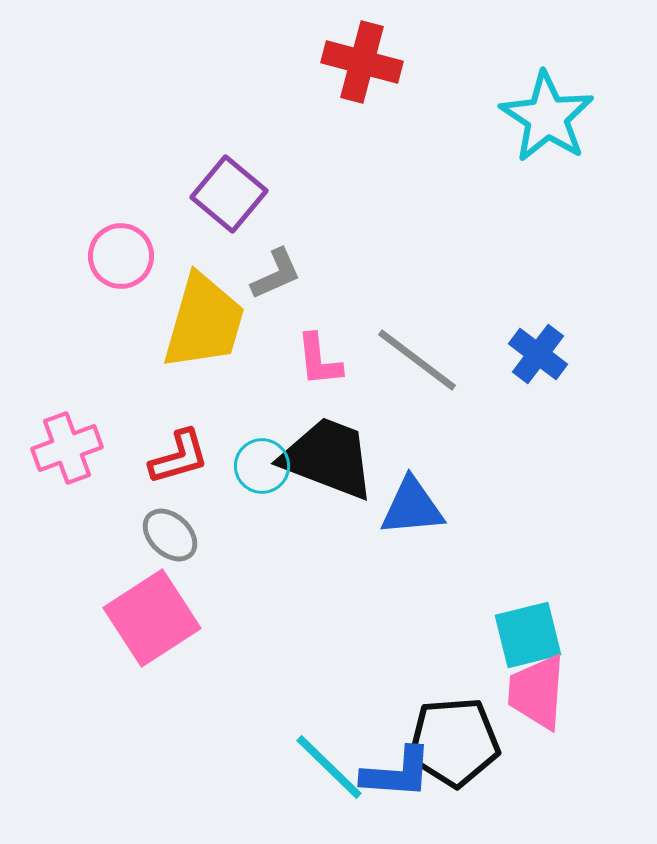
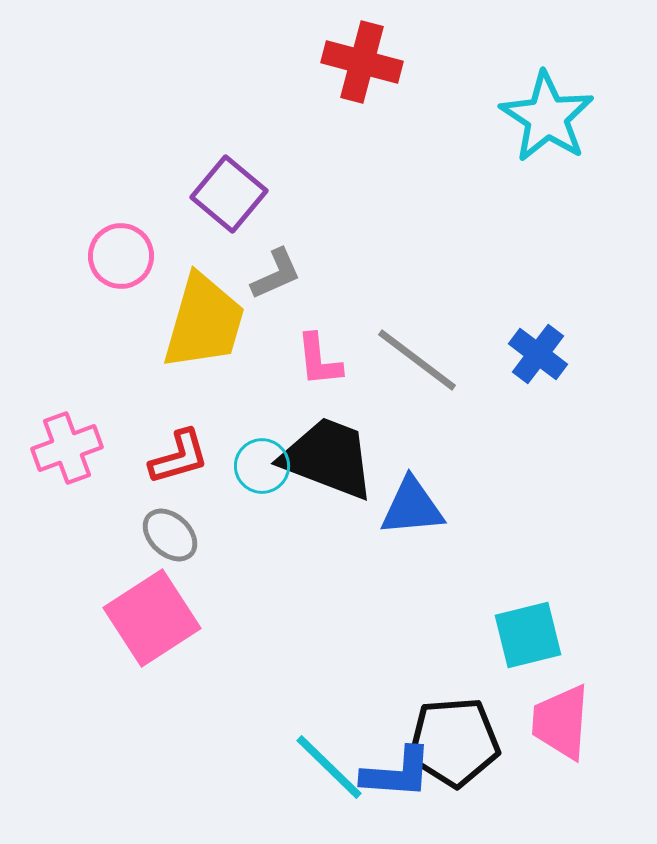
pink trapezoid: moved 24 px right, 30 px down
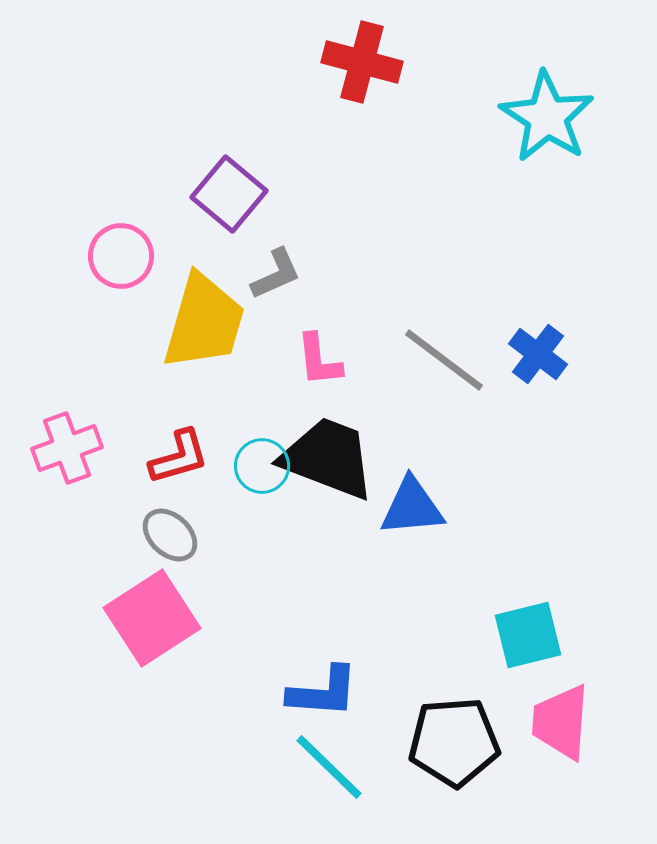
gray line: moved 27 px right
blue L-shape: moved 74 px left, 81 px up
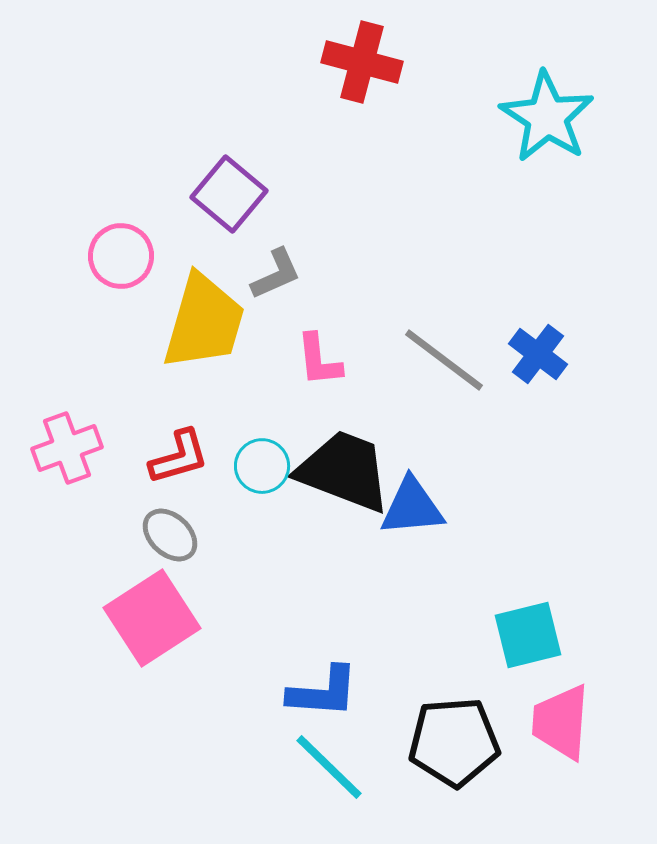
black trapezoid: moved 16 px right, 13 px down
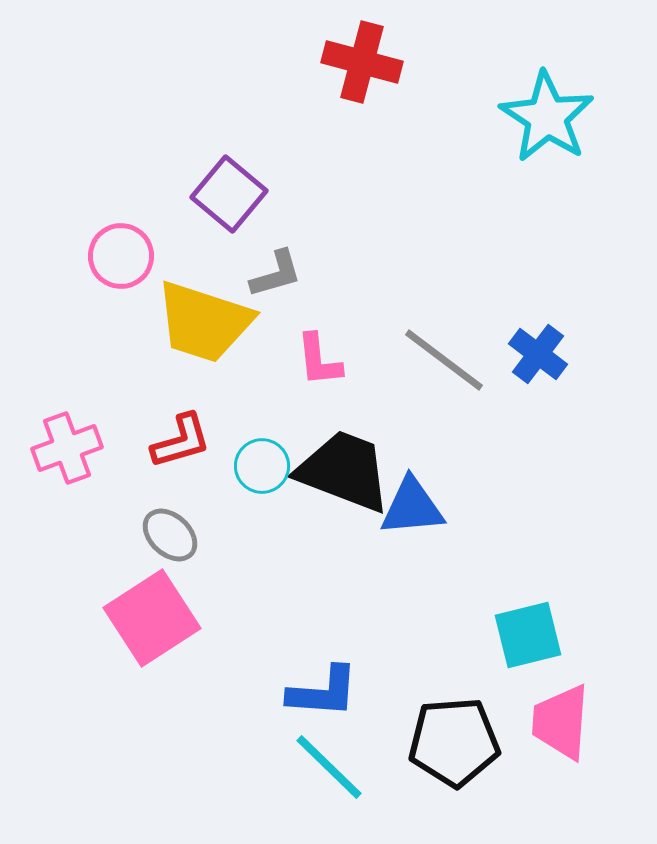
gray L-shape: rotated 8 degrees clockwise
yellow trapezoid: rotated 92 degrees clockwise
red L-shape: moved 2 px right, 16 px up
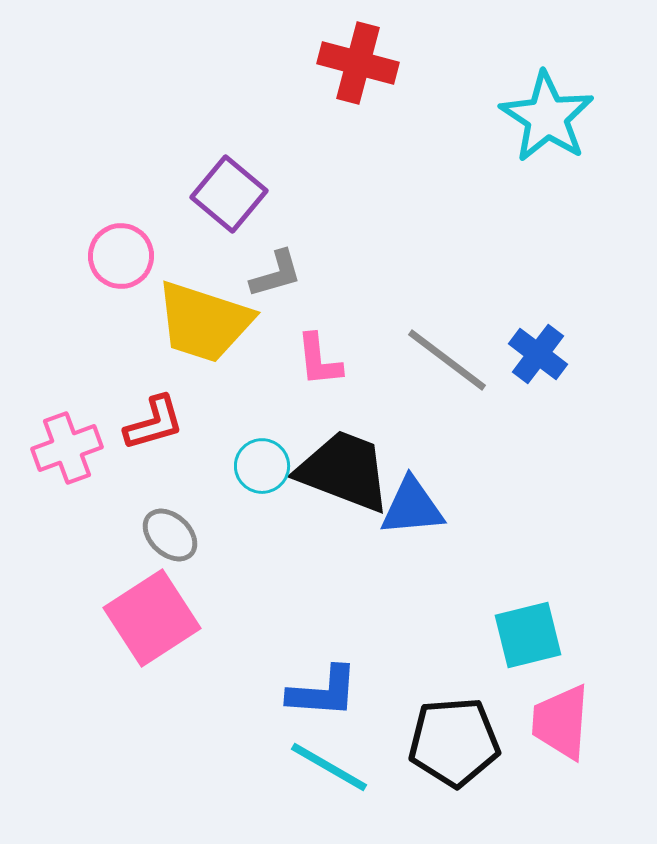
red cross: moved 4 px left, 1 px down
gray line: moved 3 px right
red L-shape: moved 27 px left, 18 px up
cyan line: rotated 14 degrees counterclockwise
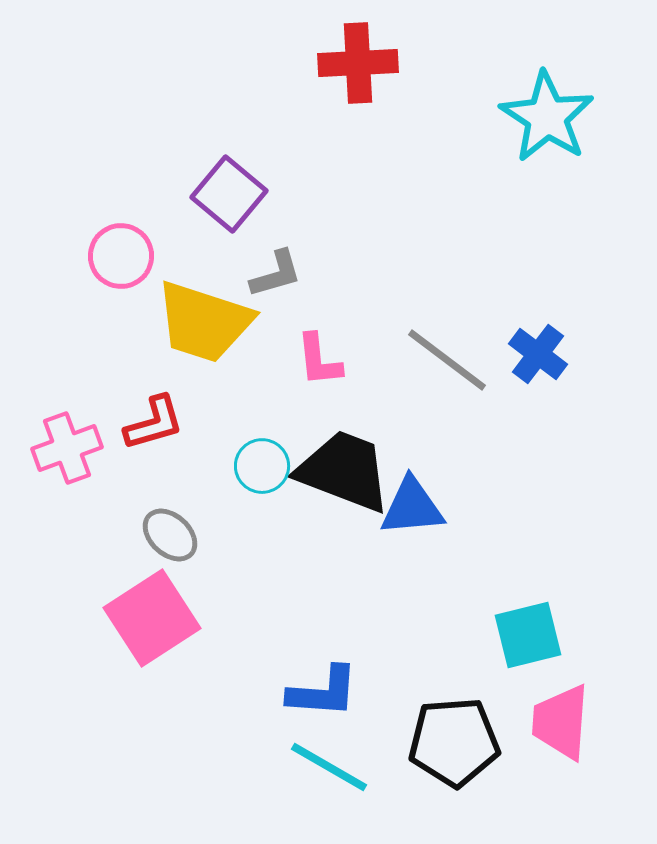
red cross: rotated 18 degrees counterclockwise
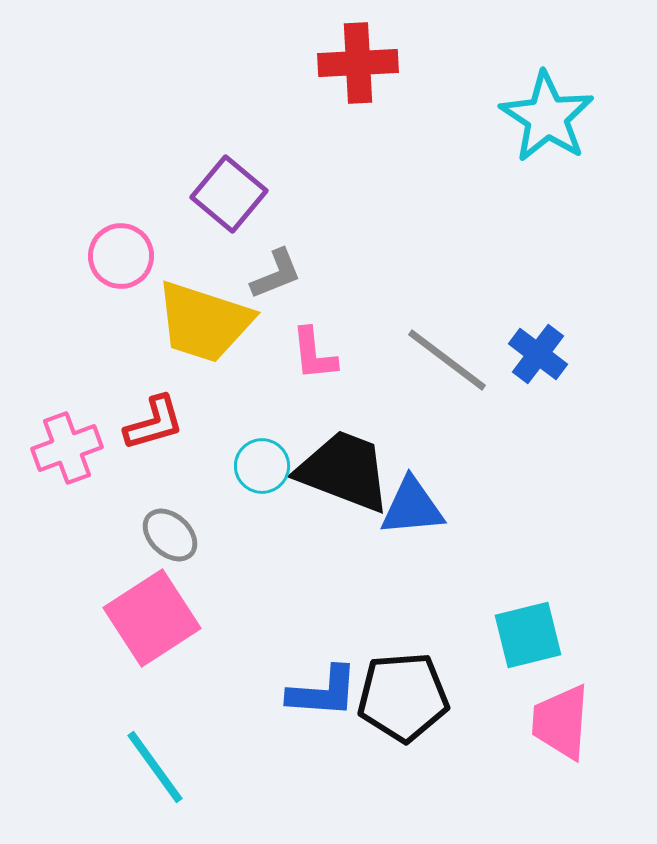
gray L-shape: rotated 6 degrees counterclockwise
pink L-shape: moved 5 px left, 6 px up
black pentagon: moved 51 px left, 45 px up
cyan line: moved 174 px left; rotated 24 degrees clockwise
